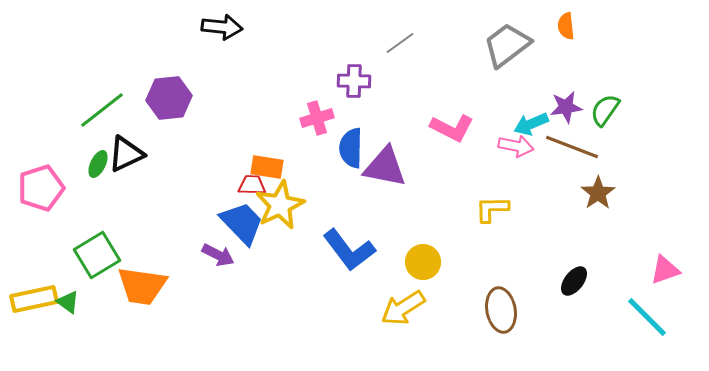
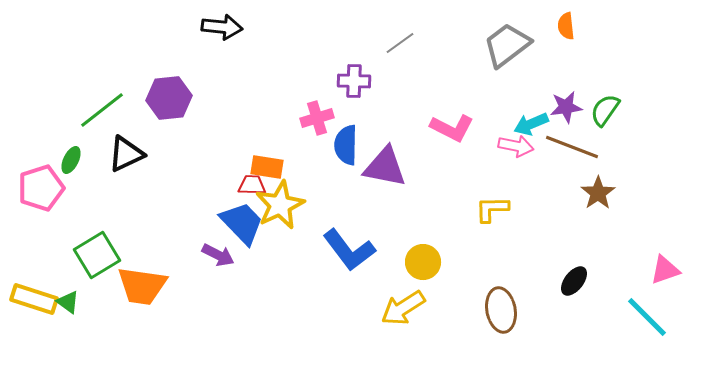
blue semicircle: moved 5 px left, 3 px up
green ellipse: moved 27 px left, 4 px up
yellow rectangle: rotated 30 degrees clockwise
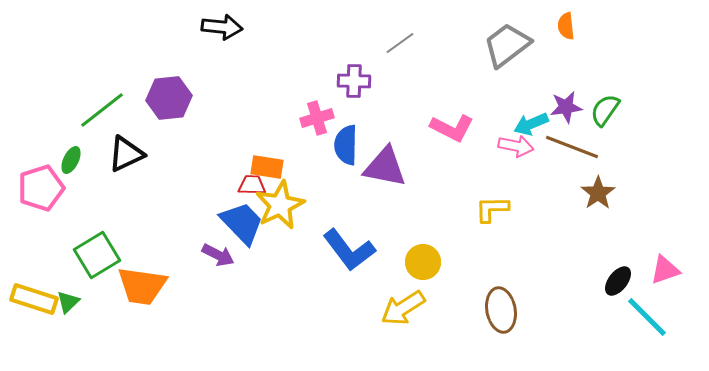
black ellipse: moved 44 px right
green triangle: rotated 40 degrees clockwise
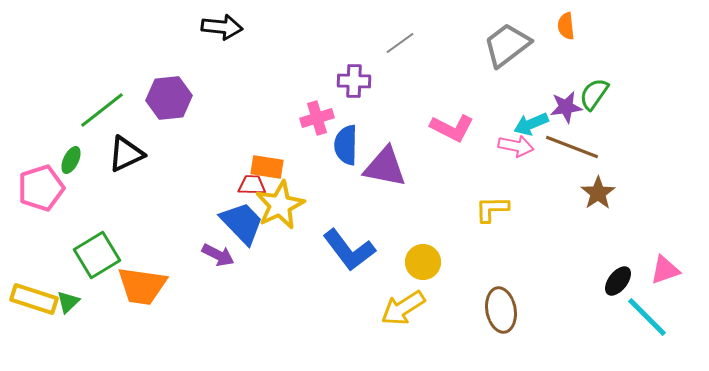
green semicircle: moved 11 px left, 16 px up
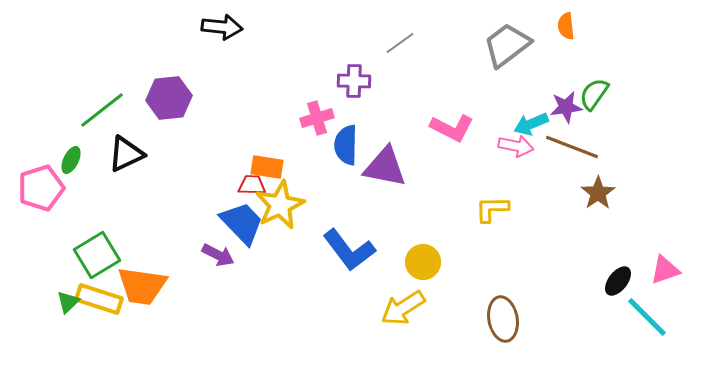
yellow rectangle: moved 65 px right
brown ellipse: moved 2 px right, 9 px down
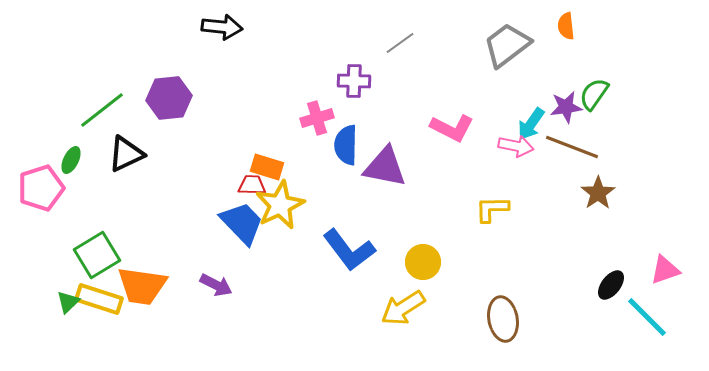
cyan arrow: rotated 32 degrees counterclockwise
orange rectangle: rotated 8 degrees clockwise
purple arrow: moved 2 px left, 30 px down
black ellipse: moved 7 px left, 4 px down
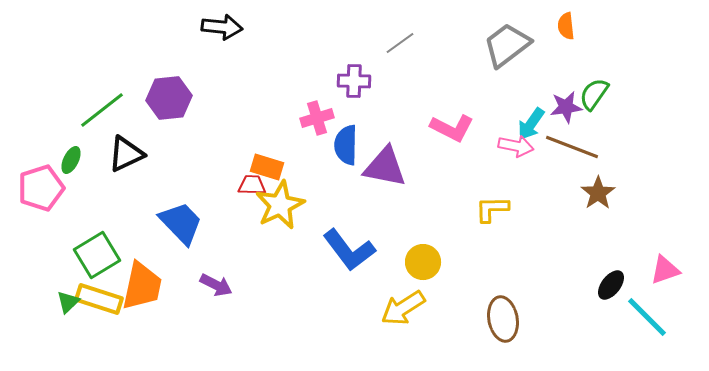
blue trapezoid: moved 61 px left
orange trapezoid: rotated 86 degrees counterclockwise
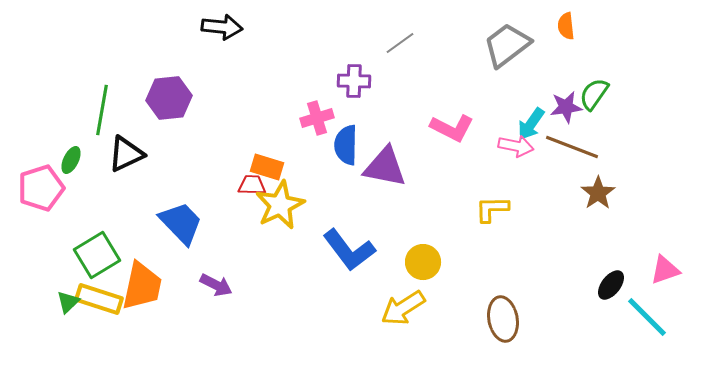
green line: rotated 42 degrees counterclockwise
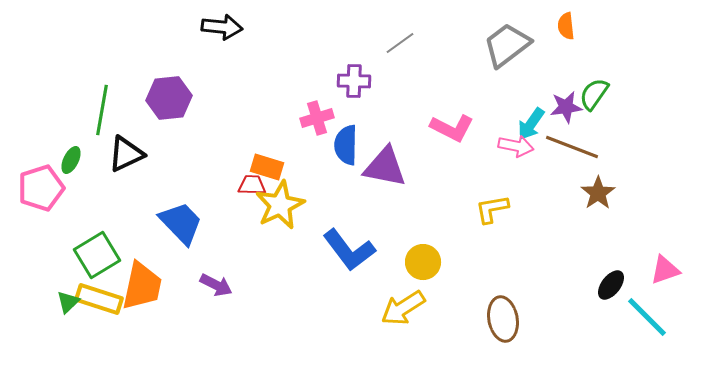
yellow L-shape: rotated 9 degrees counterclockwise
